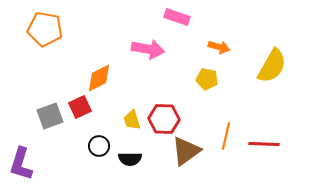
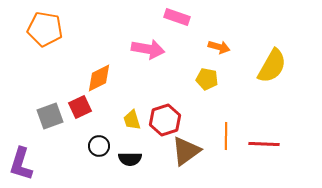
red hexagon: moved 1 px right, 1 px down; rotated 20 degrees counterclockwise
orange line: rotated 12 degrees counterclockwise
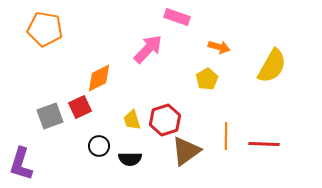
pink arrow: rotated 56 degrees counterclockwise
yellow pentagon: rotated 30 degrees clockwise
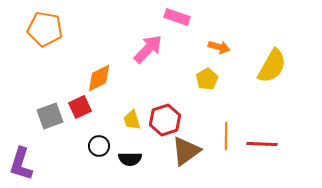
red line: moved 2 px left
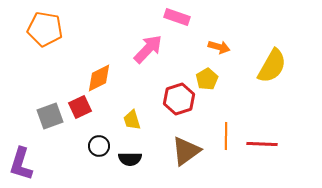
red hexagon: moved 14 px right, 21 px up
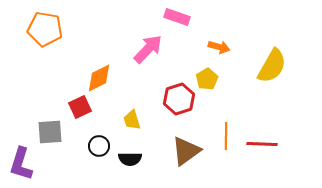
gray square: moved 16 px down; rotated 16 degrees clockwise
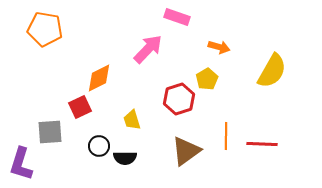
yellow semicircle: moved 5 px down
black semicircle: moved 5 px left, 1 px up
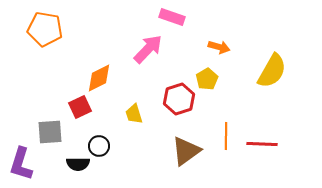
pink rectangle: moved 5 px left
yellow trapezoid: moved 2 px right, 6 px up
black semicircle: moved 47 px left, 6 px down
